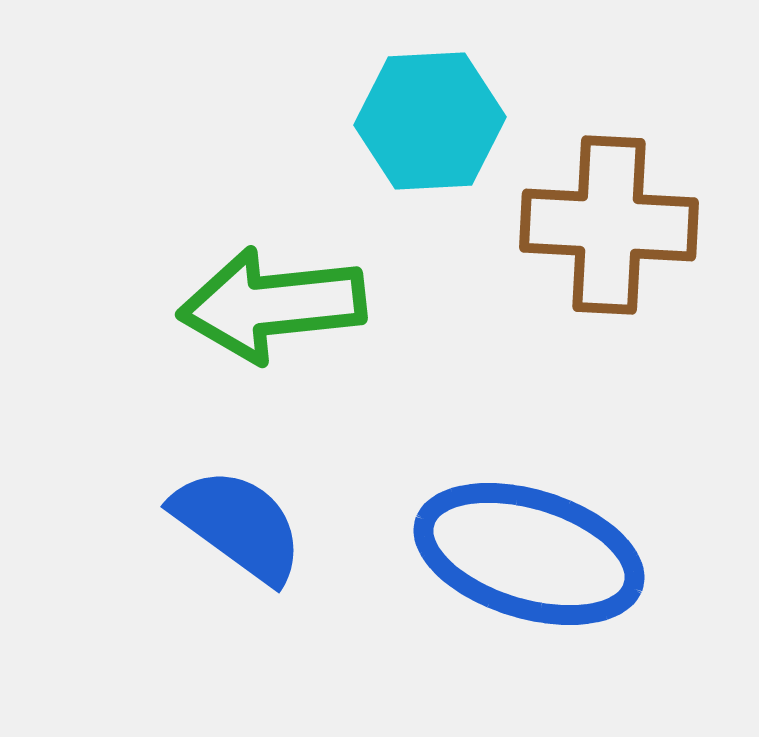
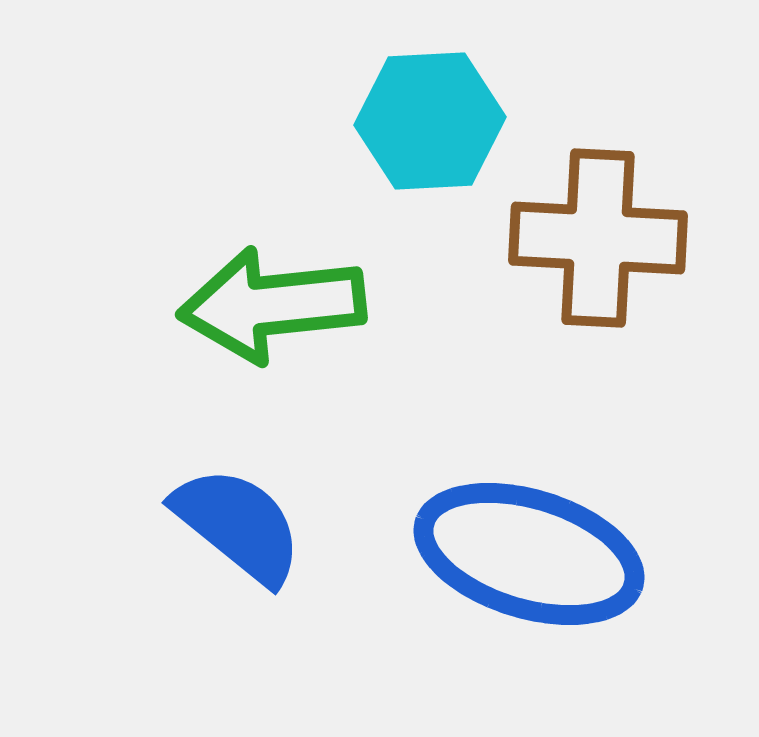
brown cross: moved 11 px left, 13 px down
blue semicircle: rotated 3 degrees clockwise
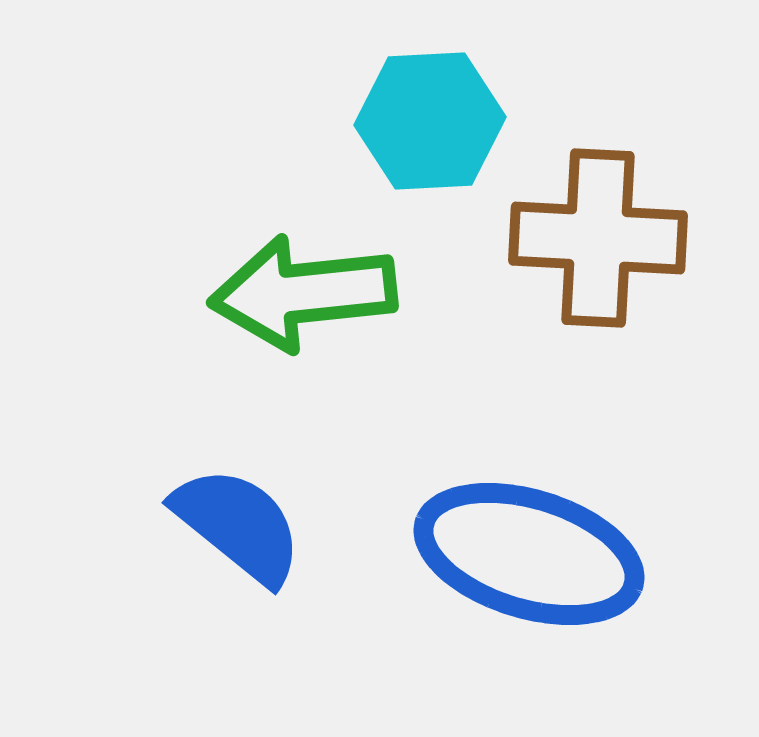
green arrow: moved 31 px right, 12 px up
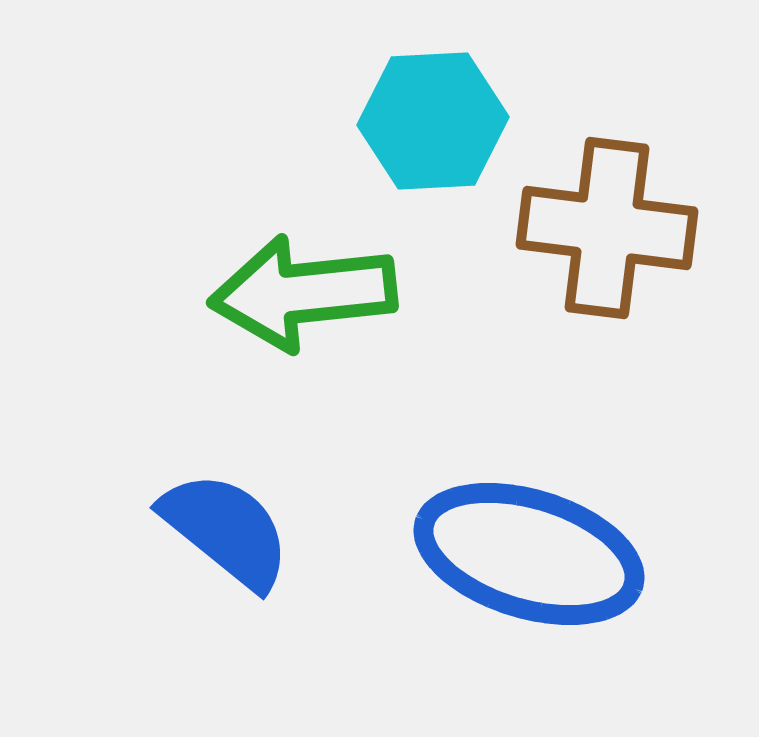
cyan hexagon: moved 3 px right
brown cross: moved 9 px right, 10 px up; rotated 4 degrees clockwise
blue semicircle: moved 12 px left, 5 px down
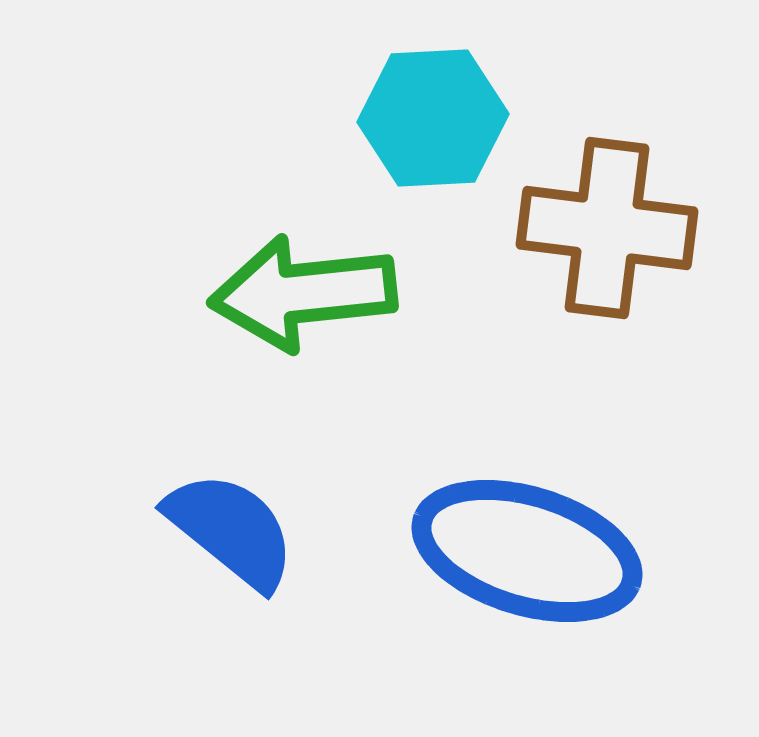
cyan hexagon: moved 3 px up
blue semicircle: moved 5 px right
blue ellipse: moved 2 px left, 3 px up
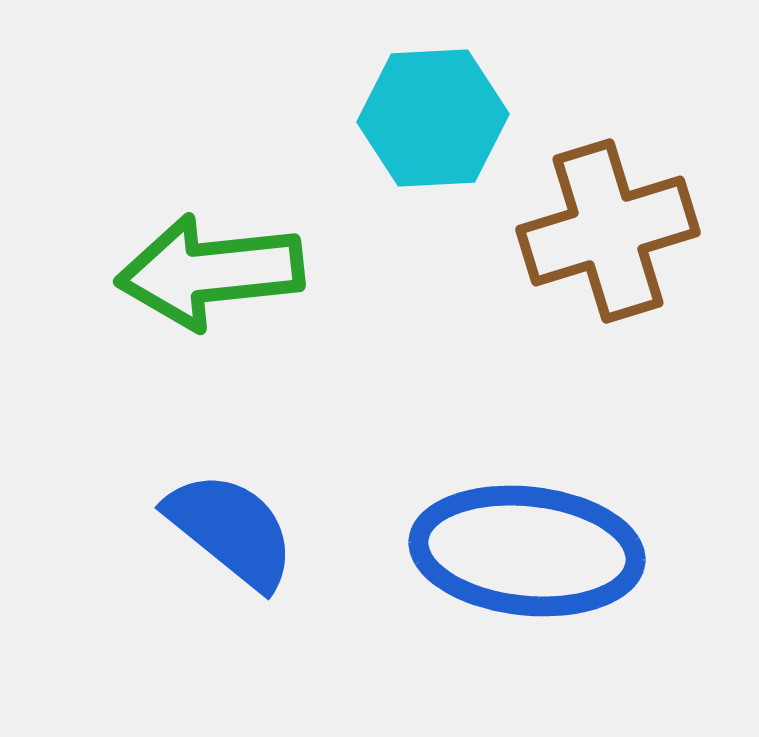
brown cross: moved 1 px right, 3 px down; rotated 24 degrees counterclockwise
green arrow: moved 93 px left, 21 px up
blue ellipse: rotated 11 degrees counterclockwise
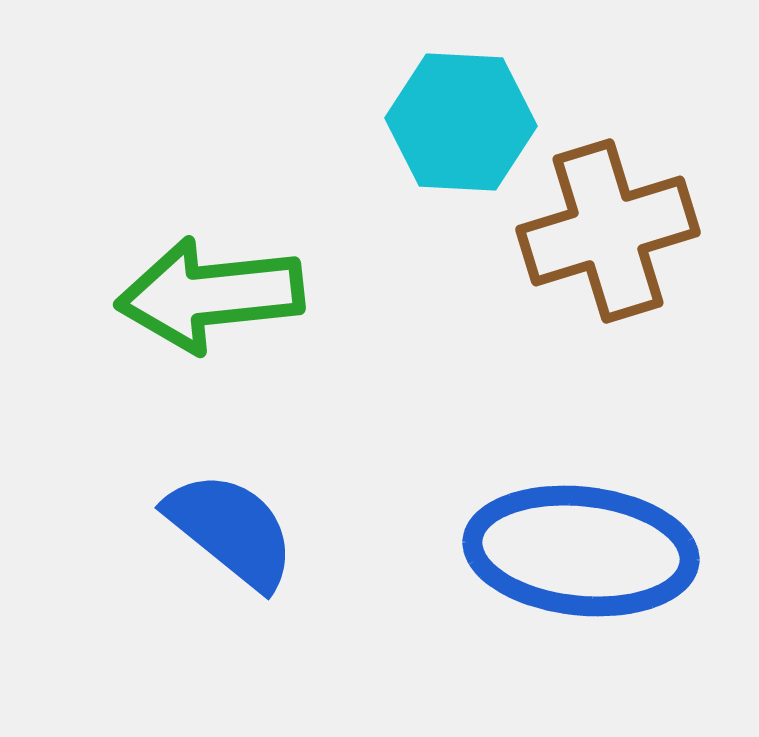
cyan hexagon: moved 28 px right, 4 px down; rotated 6 degrees clockwise
green arrow: moved 23 px down
blue ellipse: moved 54 px right
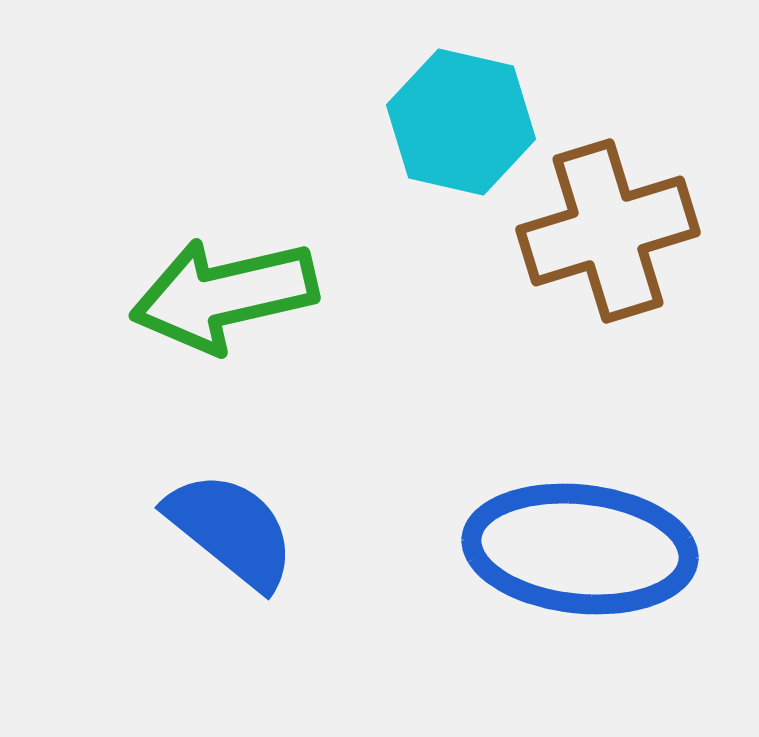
cyan hexagon: rotated 10 degrees clockwise
green arrow: moved 14 px right; rotated 7 degrees counterclockwise
blue ellipse: moved 1 px left, 2 px up
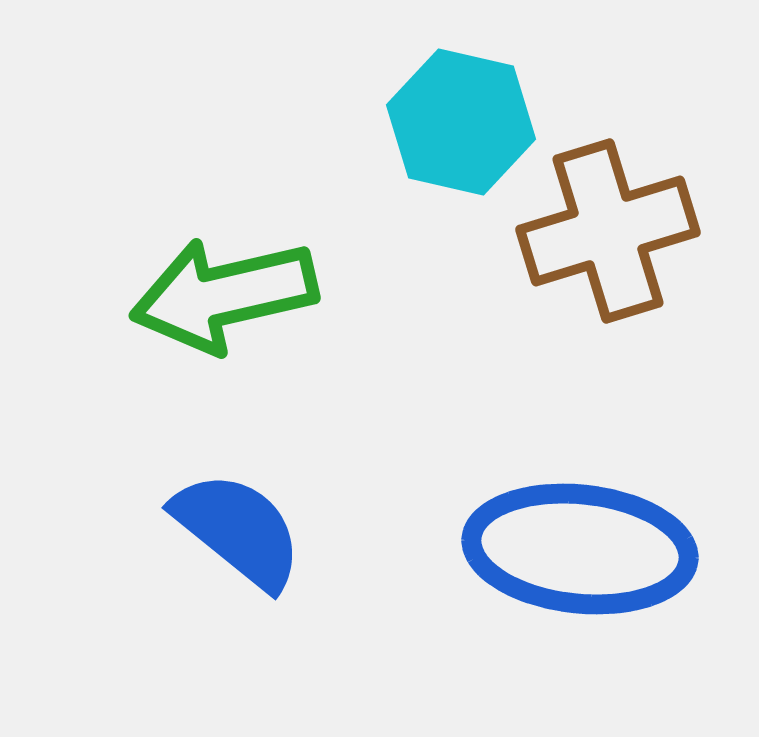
blue semicircle: moved 7 px right
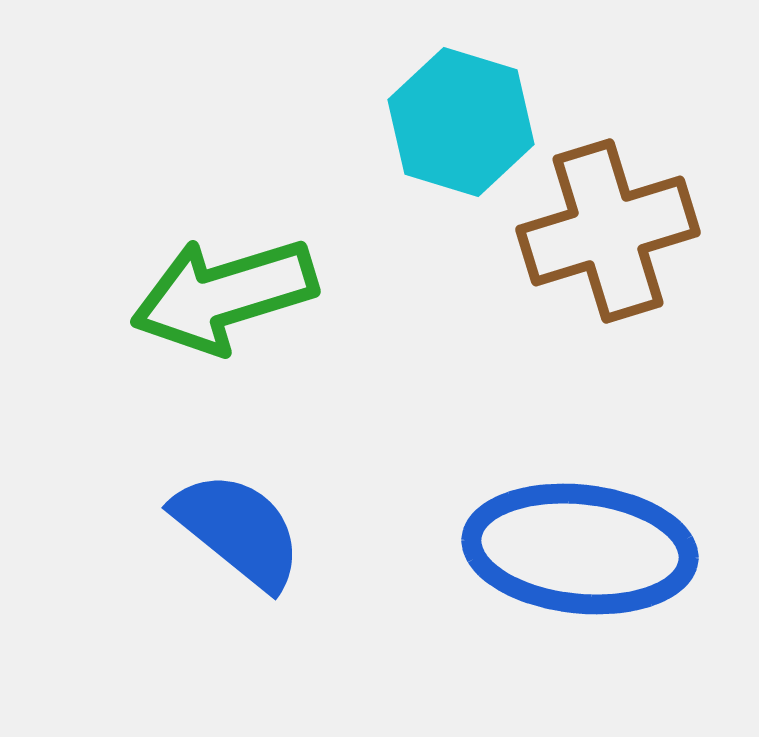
cyan hexagon: rotated 4 degrees clockwise
green arrow: rotated 4 degrees counterclockwise
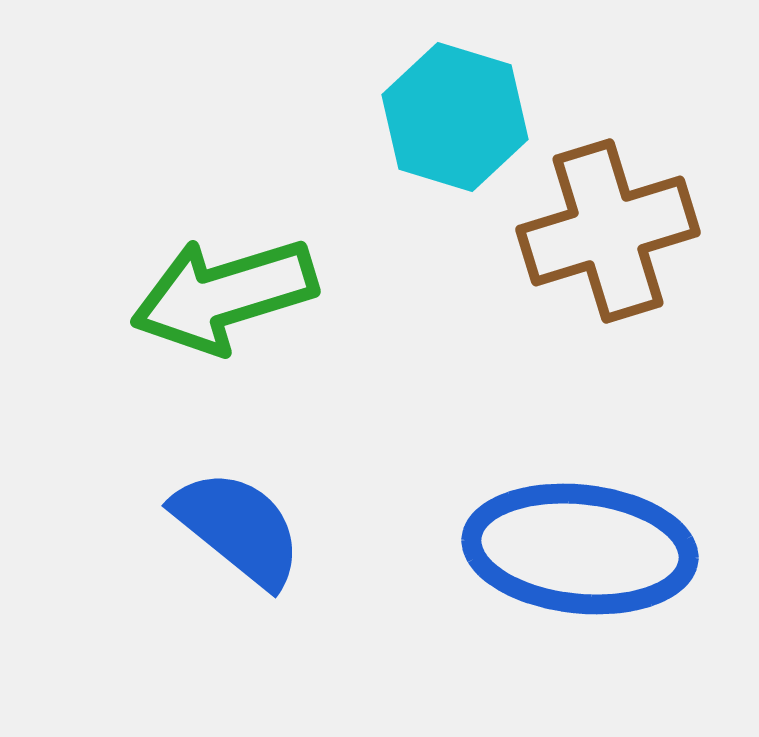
cyan hexagon: moved 6 px left, 5 px up
blue semicircle: moved 2 px up
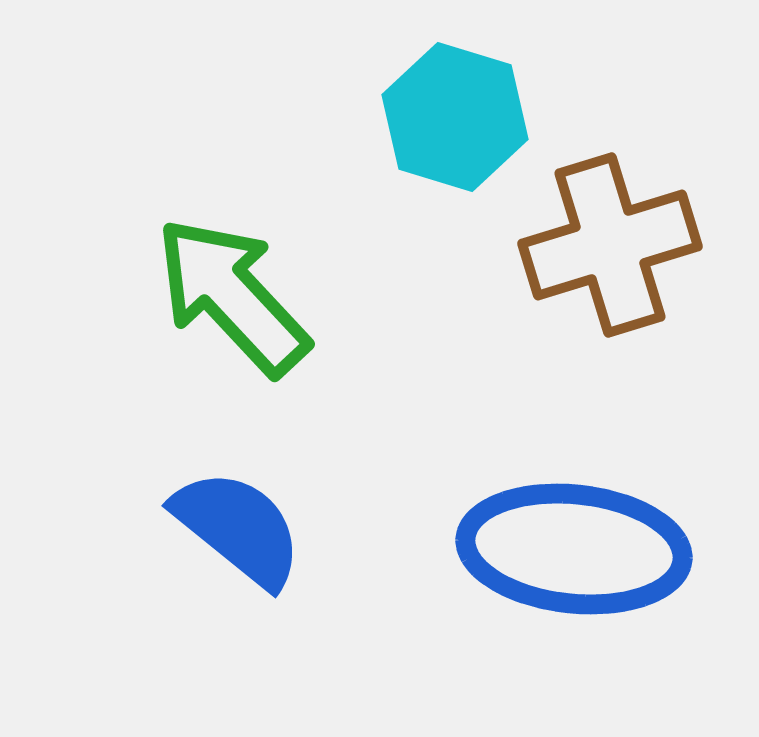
brown cross: moved 2 px right, 14 px down
green arrow: moved 8 px right, 1 px down; rotated 64 degrees clockwise
blue ellipse: moved 6 px left
